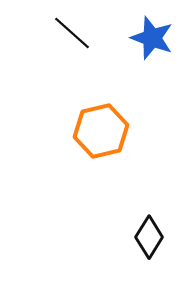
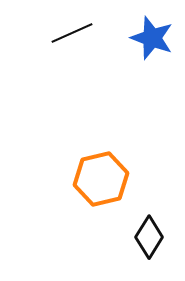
black line: rotated 66 degrees counterclockwise
orange hexagon: moved 48 px down
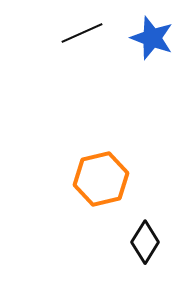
black line: moved 10 px right
black diamond: moved 4 px left, 5 px down
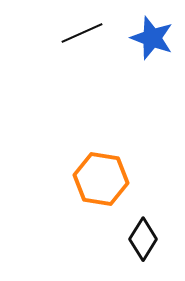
orange hexagon: rotated 22 degrees clockwise
black diamond: moved 2 px left, 3 px up
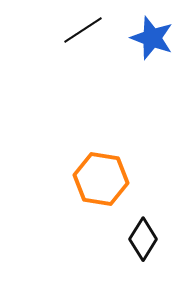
black line: moved 1 px right, 3 px up; rotated 9 degrees counterclockwise
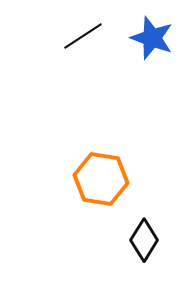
black line: moved 6 px down
black diamond: moved 1 px right, 1 px down
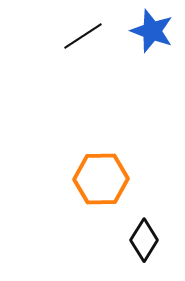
blue star: moved 7 px up
orange hexagon: rotated 10 degrees counterclockwise
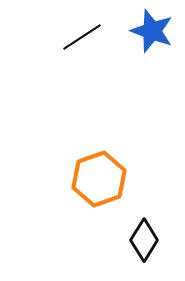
black line: moved 1 px left, 1 px down
orange hexagon: moved 2 px left; rotated 18 degrees counterclockwise
